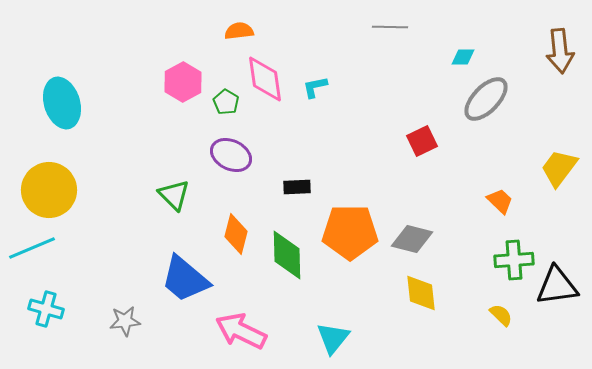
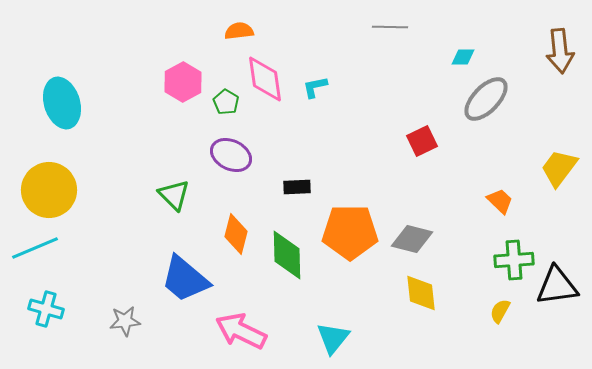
cyan line: moved 3 px right
yellow semicircle: moved 1 px left, 4 px up; rotated 105 degrees counterclockwise
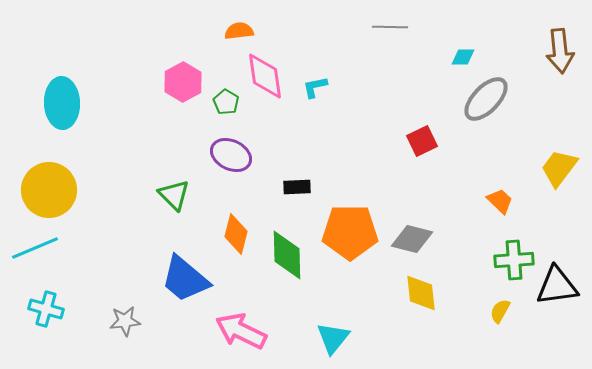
pink diamond: moved 3 px up
cyan ellipse: rotated 15 degrees clockwise
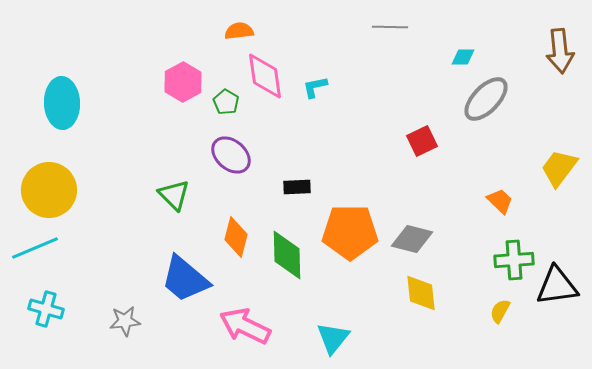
purple ellipse: rotated 15 degrees clockwise
orange diamond: moved 3 px down
pink arrow: moved 4 px right, 5 px up
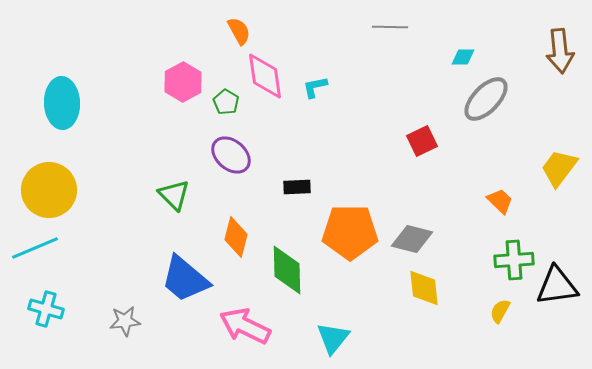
orange semicircle: rotated 68 degrees clockwise
green diamond: moved 15 px down
yellow diamond: moved 3 px right, 5 px up
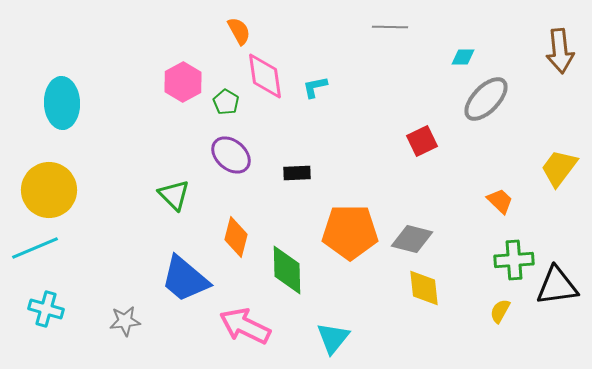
black rectangle: moved 14 px up
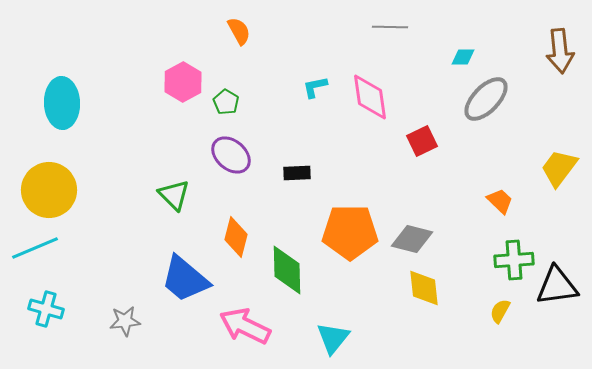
pink diamond: moved 105 px right, 21 px down
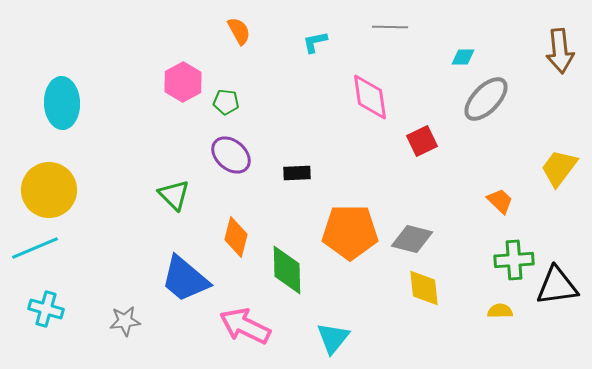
cyan L-shape: moved 45 px up
green pentagon: rotated 25 degrees counterclockwise
yellow semicircle: rotated 60 degrees clockwise
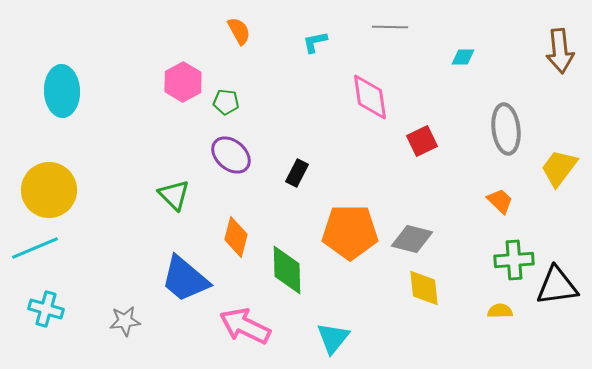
gray ellipse: moved 20 px right, 30 px down; rotated 51 degrees counterclockwise
cyan ellipse: moved 12 px up
black rectangle: rotated 60 degrees counterclockwise
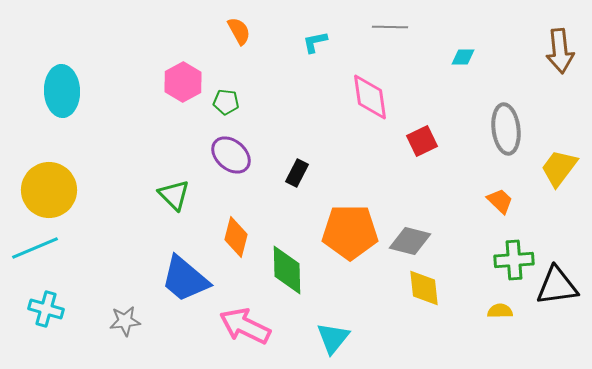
gray diamond: moved 2 px left, 2 px down
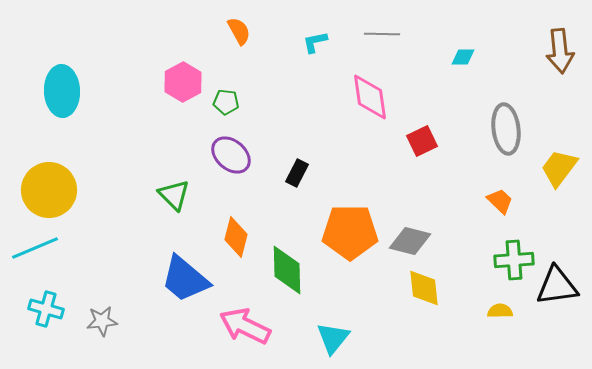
gray line: moved 8 px left, 7 px down
gray star: moved 23 px left
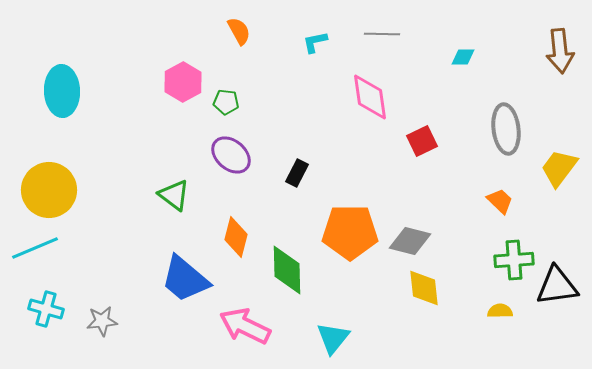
green triangle: rotated 8 degrees counterclockwise
